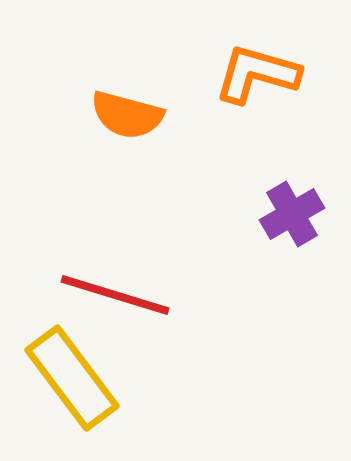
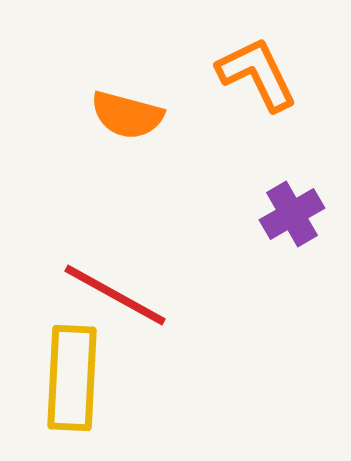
orange L-shape: rotated 48 degrees clockwise
red line: rotated 12 degrees clockwise
yellow rectangle: rotated 40 degrees clockwise
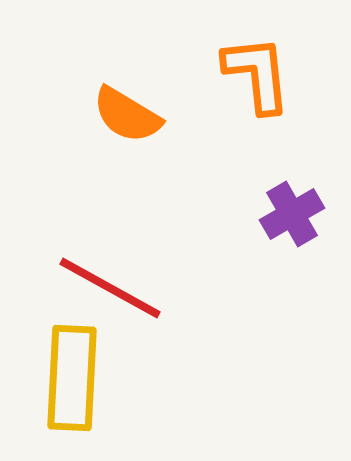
orange L-shape: rotated 20 degrees clockwise
orange semicircle: rotated 16 degrees clockwise
red line: moved 5 px left, 7 px up
